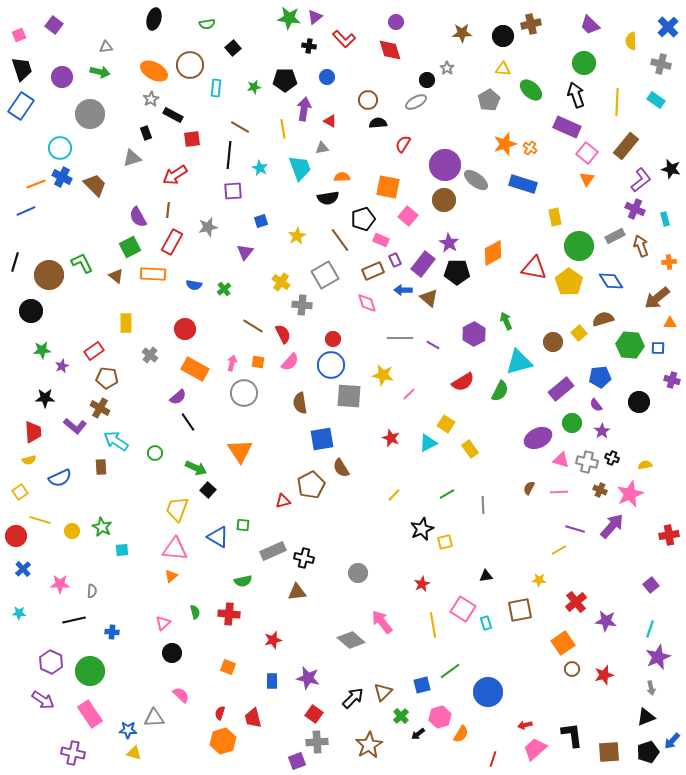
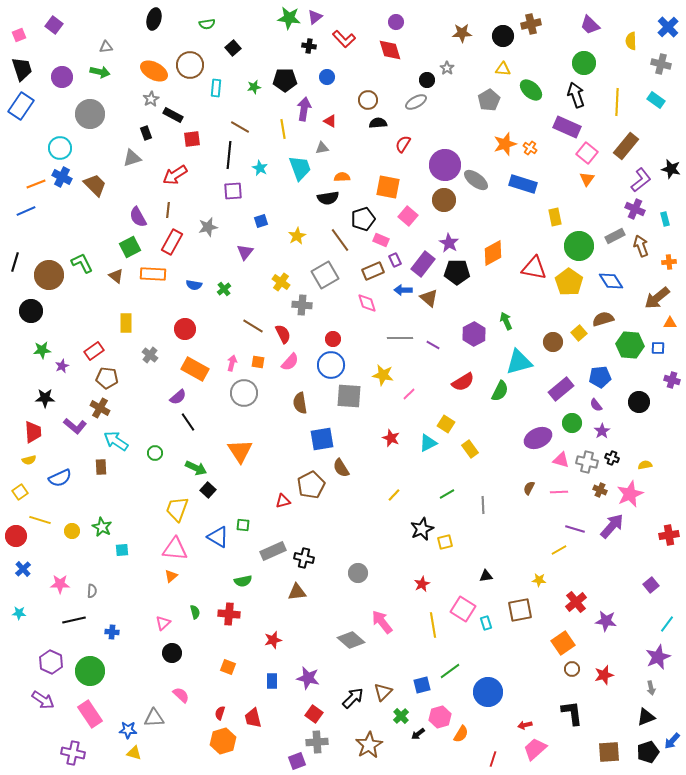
cyan line at (650, 629): moved 17 px right, 5 px up; rotated 18 degrees clockwise
black L-shape at (572, 735): moved 22 px up
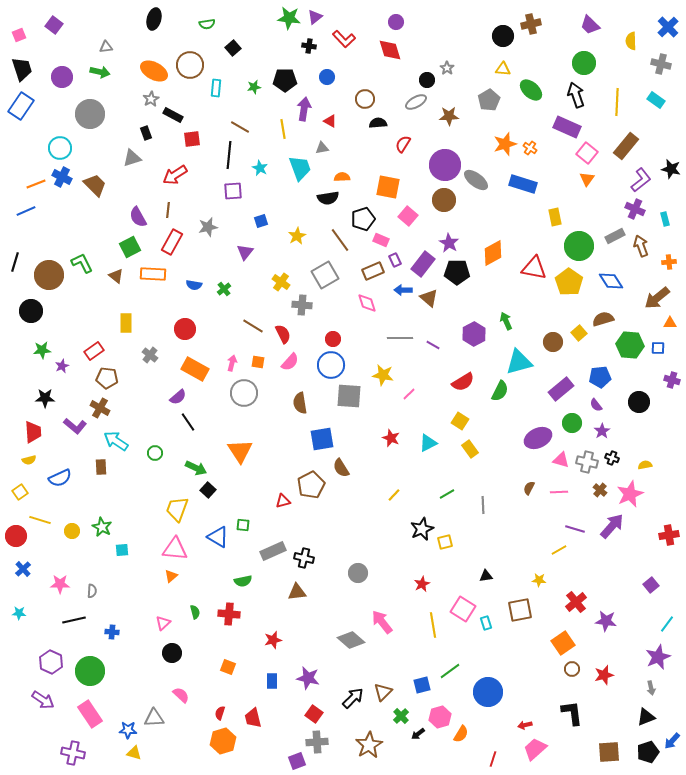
brown star at (462, 33): moved 13 px left, 83 px down
brown circle at (368, 100): moved 3 px left, 1 px up
yellow square at (446, 424): moved 14 px right, 3 px up
brown cross at (600, 490): rotated 16 degrees clockwise
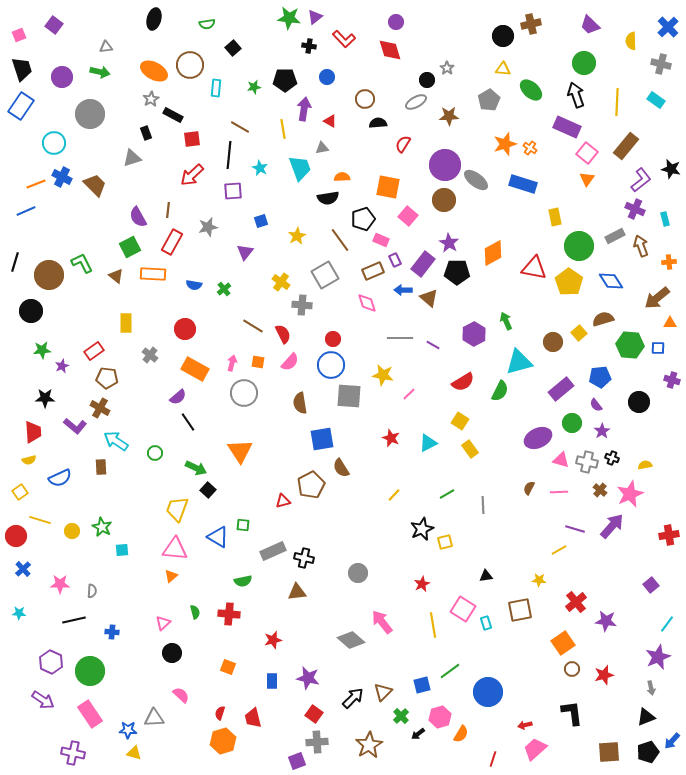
cyan circle at (60, 148): moved 6 px left, 5 px up
red arrow at (175, 175): moved 17 px right; rotated 10 degrees counterclockwise
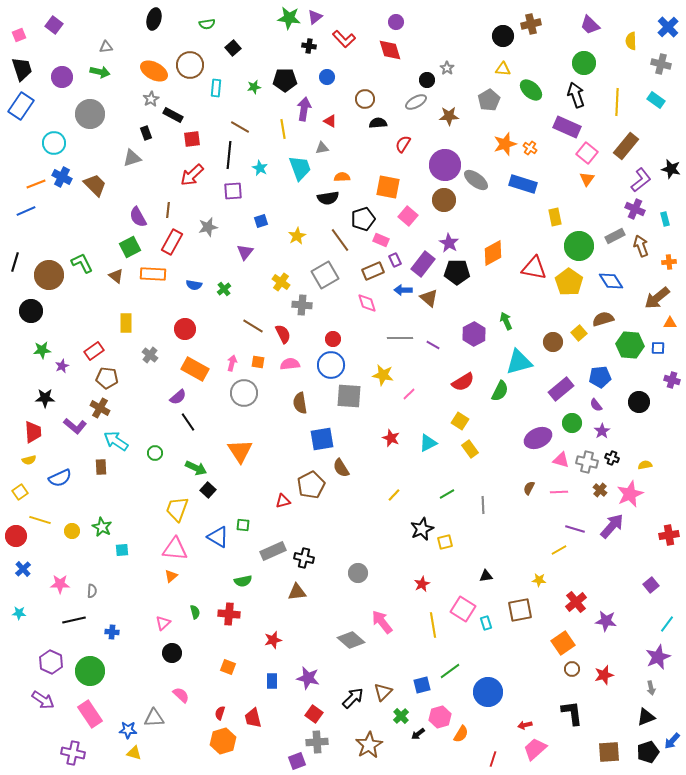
pink semicircle at (290, 362): moved 2 px down; rotated 138 degrees counterclockwise
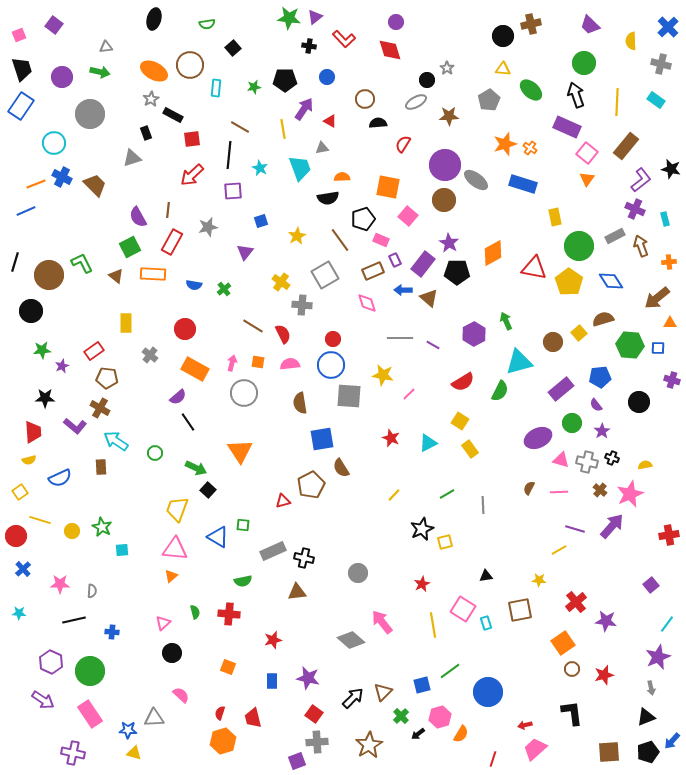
purple arrow at (304, 109): rotated 25 degrees clockwise
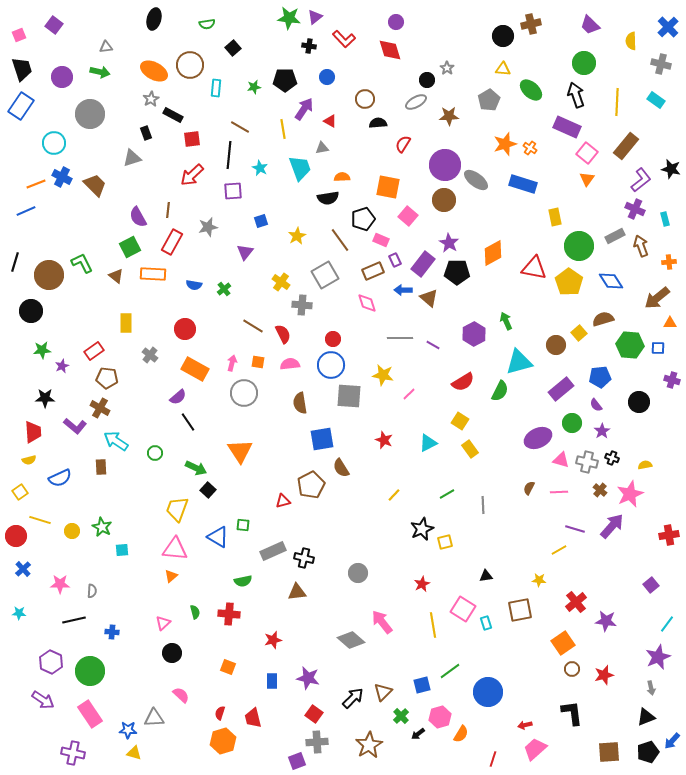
brown circle at (553, 342): moved 3 px right, 3 px down
red star at (391, 438): moved 7 px left, 2 px down
